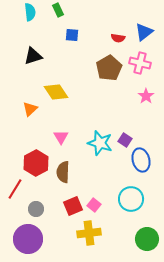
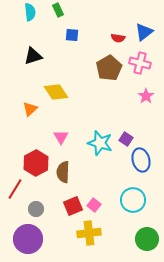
purple square: moved 1 px right, 1 px up
cyan circle: moved 2 px right, 1 px down
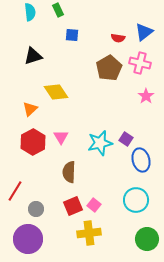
cyan star: rotated 30 degrees counterclockwise
red hexagon: moved 3 px left, 21 px up
brown semicircle: moved 6 px right
red line: moved 2 px down
cyan circle: moved 3 px right
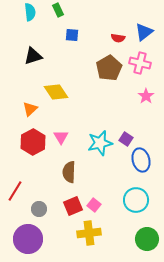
gray circle: moved 3 px right
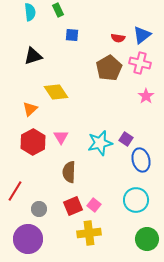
blue triangle: moved 2 px left, 3 px down
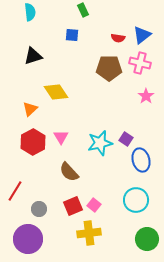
green rectangle: moved 25 px right
brown pentagon: rotated 30 degrees clockwise
brown semicircle: rotated 45 degrees counterclockwise
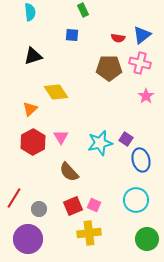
red line: moved 1 px left, 7 px down
pink square: rotated 16 degrees counterclockwise
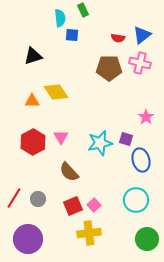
cyan semicircle: moved 30 px right, 6 px down
pink star: moved 21 px down
orange triangle: moved 2 px right, 8 px up; rotated 42 degrees clockwise
purple square: rotated 16 degrees counterclockwise
pink square: rotated 24 degrees clockwise
gray circle: moved 1 px left, 10 px up
